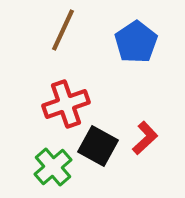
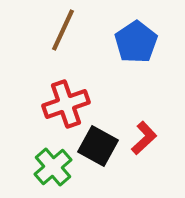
red L-shape: moved 1 px left
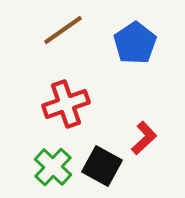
brown line: rotated 30 degrees clockwise
blue pentagon: moved 1 px left, 1 px down
black square: moved 4 px right, 20 px down
green cross: rotated 6 degrees counterclockwise
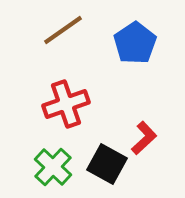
black square: moved 5 px right, 2 px up
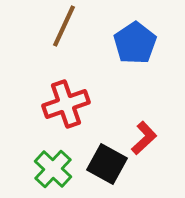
brown line: moved 1 px right, 4 px up; rotated 30 degrees counterclockwise
green cross: moved 2 px down
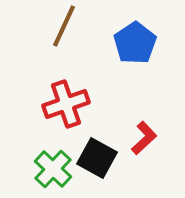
black square: moved 10 px left, 6 px up
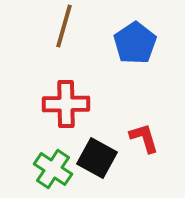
brown line: rotated 9 degrees counterclockwise
red cross: rotated 18 degrees clockwise
red L-shape: rotated 64 degrees counterclockwise
green cross: rotated 9 degrees counterclockwise
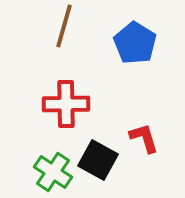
blue pentagon: rotated 6 degrees counterclockwise
black square: moved 1 px right, 2 px down
green cross: moved 3 px down
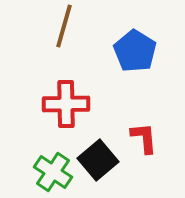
blue pentagon: moved 8 px down
red L-shape: rotated 12 degrees clockwise
black square: rotated 21 degrees clockwise
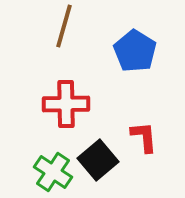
red L-shape: moved 1 px up
